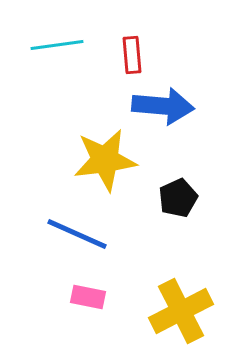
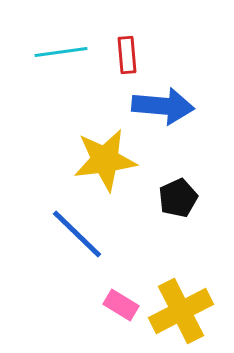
cyan line: moved 4 px right, 7 px down
red rectangle: moved 5 px left
blue line: rotated 20 degrees clockwise
pink rectangle: moved 33 px right, 8 px down; rotated 20 degrees clockwise
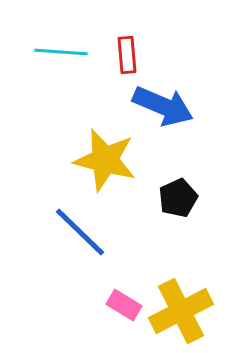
cyan line: rotated 12 degrees clockwise
blue arrow: rotated 18 degrees clockwise
yellow star: rotated 22 degrees clockwise
blue line: moved 3 px right, 2 px up
pink rectangle: moved 3 px right
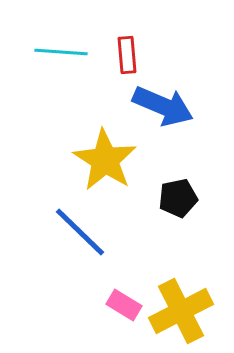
yellow star: rotated 18 degrees clockwise
black pentagon: rotated 12 degrees clockwise
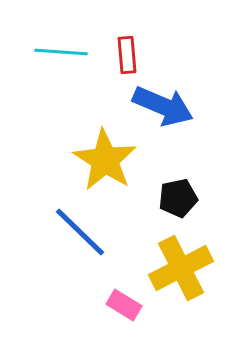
yellow cross: moved 43 px up
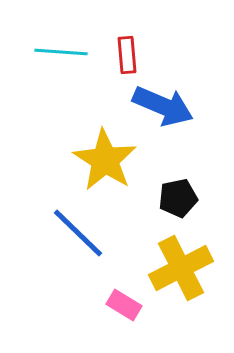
blue line: moved 2 px left, 1 px down
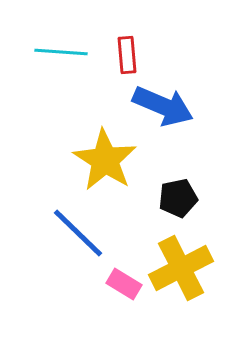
pink rectangle: moved 21 px up
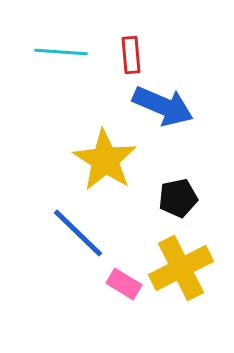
red rectangle: moved 4 px right
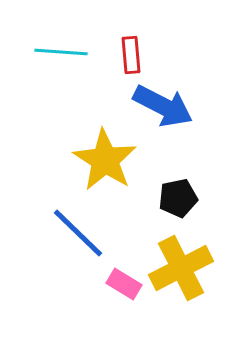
blue arrow: rotated 4 degrees clockwise
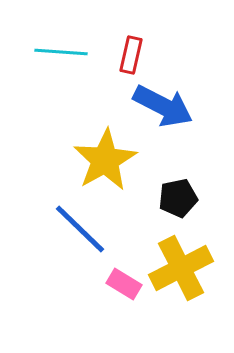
red rectangle: rotated 18 degrees clockwise
yellow star: rotated 10 degrees clockwise
blue line: moved 2 px right, 4 px up
